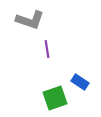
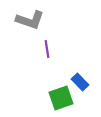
blue rectangle: rotated 12 degrees clockwise
green square: moved 6 px right
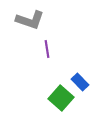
green square: rotated 30 degrees counterclockwise
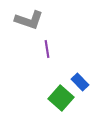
gray L-shape: moved 1 px left
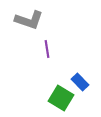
green square: rotated 10 degrees counterclockwise
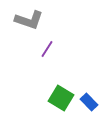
purple line: rotated 42 degrees clockwise
blue rectangle: moved 9 px right, 20 px down
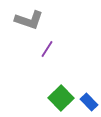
green square: rotated 15 degrees clockwise
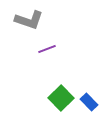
purple line: rotated 36 degrees clockwise
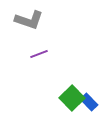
purple line: moved 8 px left, 5 px down
green square: moved 11 px right
